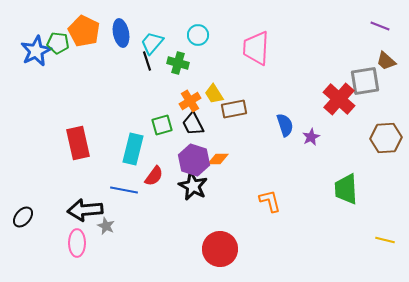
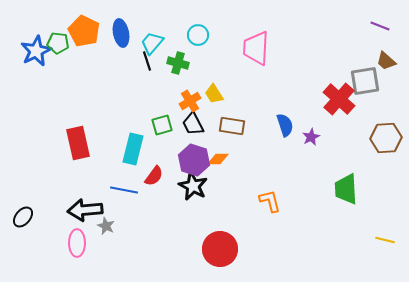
brown rectangle: moved 2 px left, 17 px down; rotated 20 degrees clockwise
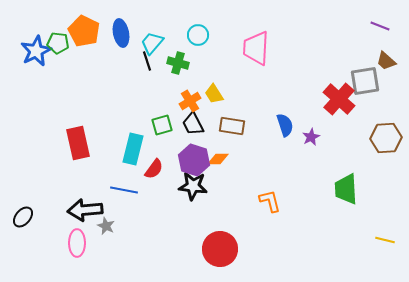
red semicircle: moved 7 px up
black star: rotated 20 degrees counterclockwise
